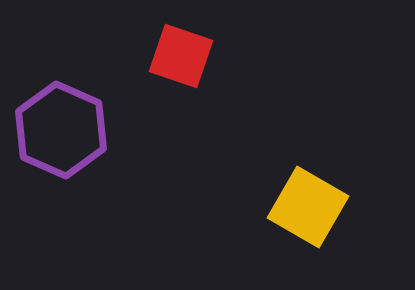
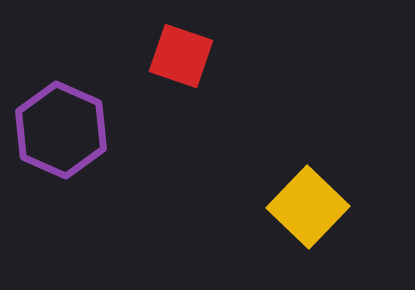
yellow square: rotated 14 degrees clockwise
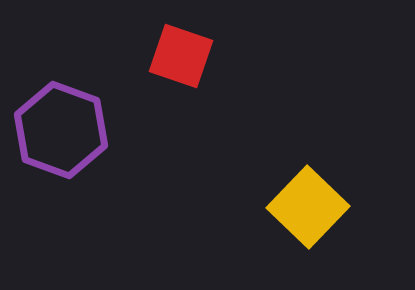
purple hexagon: rotated 4 degrees counterclockwise
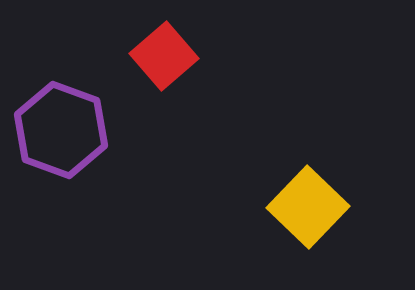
red square: moved 17 px left; rotated 30 degrees clockwise
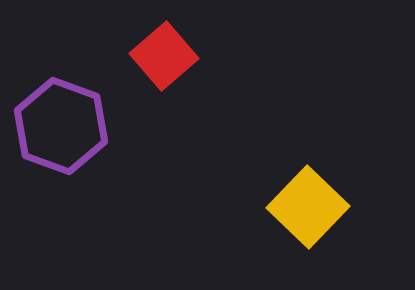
purple hexagon: moved 4 px up
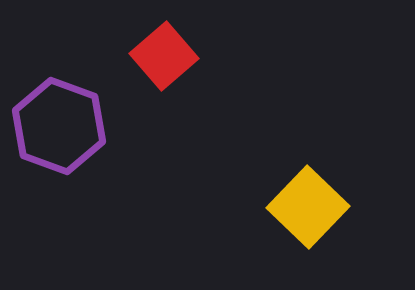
purple hexagon: moved 2 px left
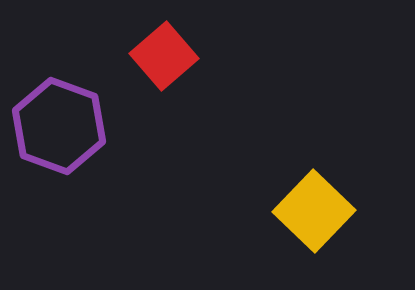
yellow square: moved 6 px right, 4 px down
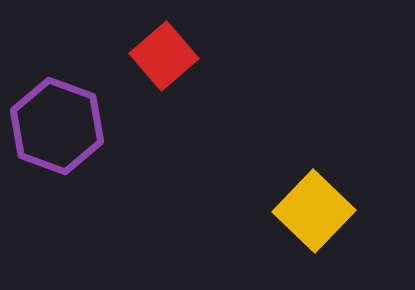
purple hexagon: moved 2 px left
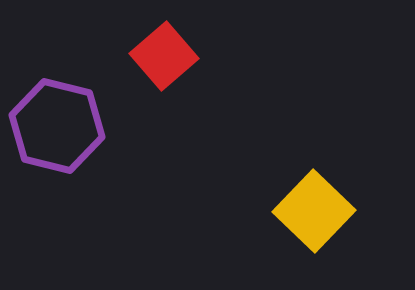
purple hexagon: rotated 6 degrees counterclockwise
